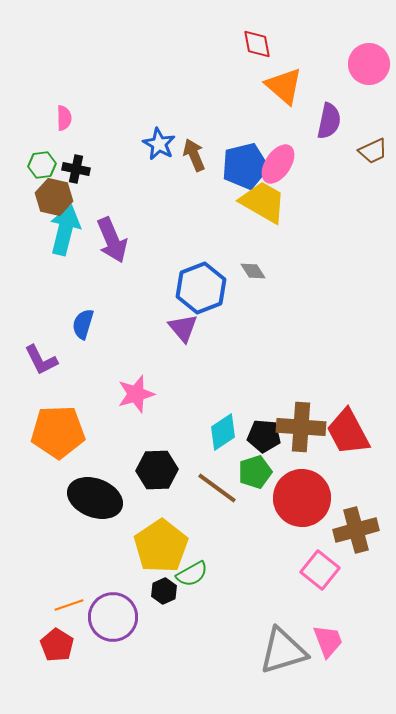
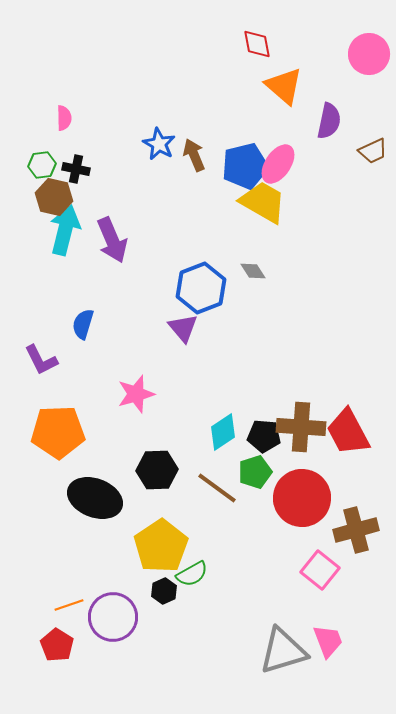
pink circle at (369, 64): moved 10 px up
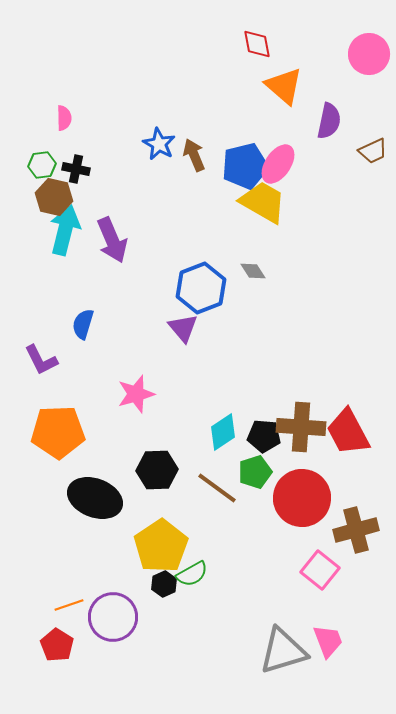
black hexagon at (164, 591): moved 7 px up
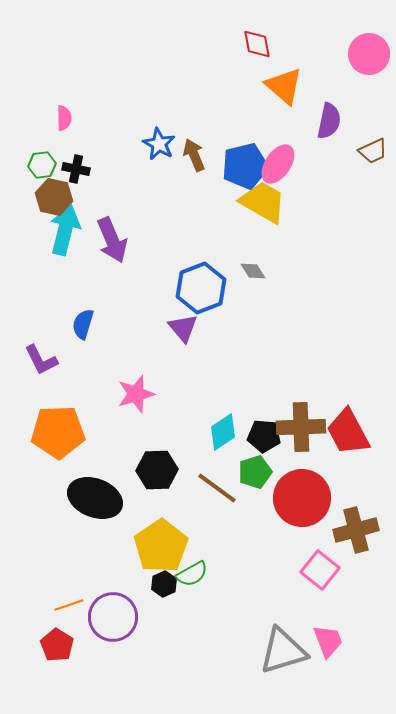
brown cross at (301, 427): rotated 6 degrees counterclockwise
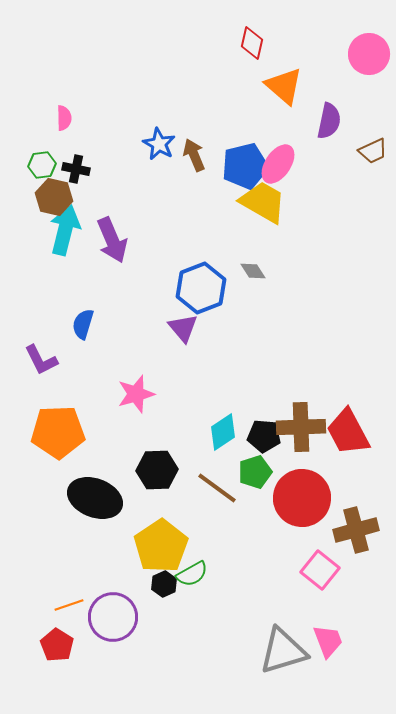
red diamond at (257, 44): moved 5 px left, 1 px up; rotated 24 degrees clockwise
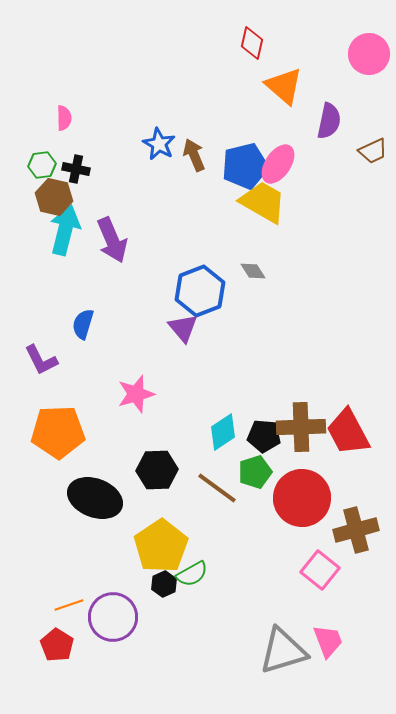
blue hexagon at (201, 288): moved 1 px left, 3 px down
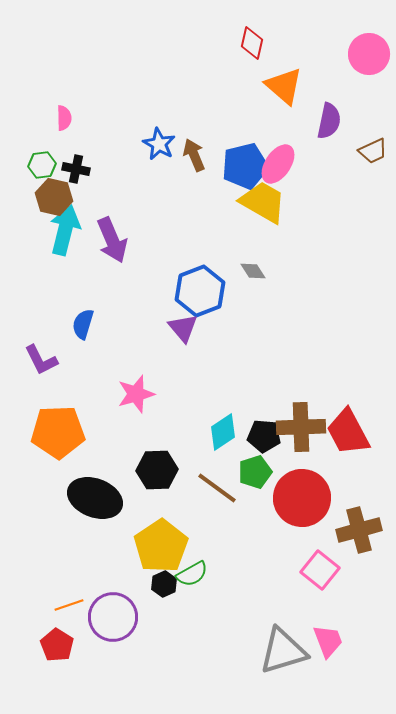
brown cross at (356, 530): moved 3 px right
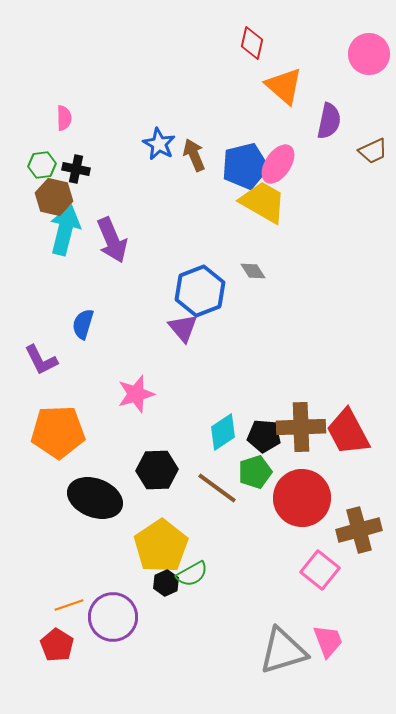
black hexagon at (164, 584): moved 2 px right, 1 px up
